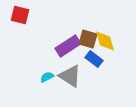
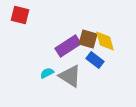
blue rectangle: moved 1 px right, 1 px down
cyan semicircle: moved 4 px up
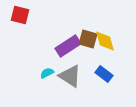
blue rectangle: moved 9 px right, 14 px down
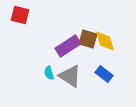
cyan semicircle: moved 2 px right; rotated 80 degrees counterclockwise
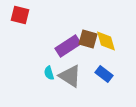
yellow diamond: moved 1 px right
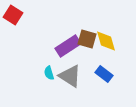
red square: moved 7 px left; rotated 18 degrees clockwise
brown square: moved 1 px left
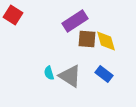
brown square: rotated 12 degrees counterclockwise
purple rectangle: moved 7 px right, 25 px up
